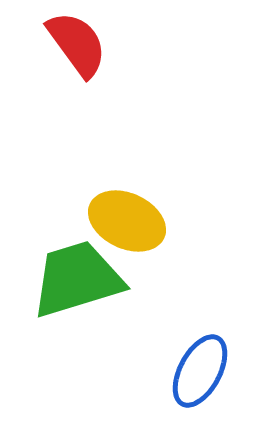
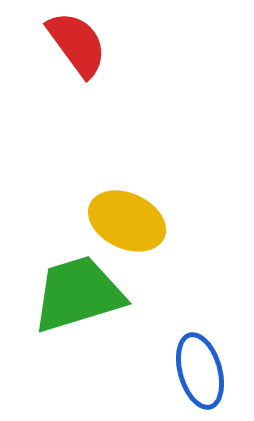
green trapezoid: moved 1 px right, 15 px down
blue ellipse: rotated 44 degrees counterclockwise
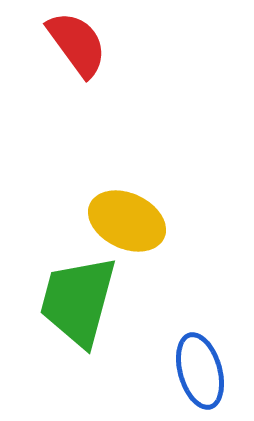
green trapezoid: moved 7 px down; rotated 58 degrees counterclockwise
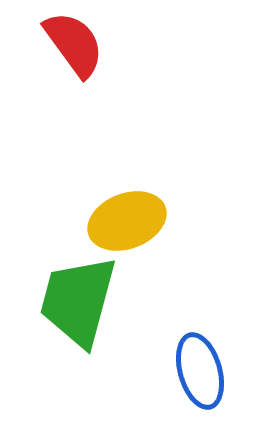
red semicircle: moved 3 px left
yellow ellipse: rotated 46 degrees counterclockwise
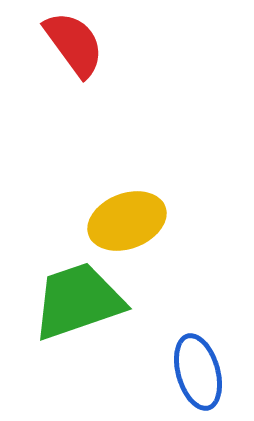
green trapezoid: rotated 56 degrees clockwise
blue ellipse: moved 2 px left, 1 px down
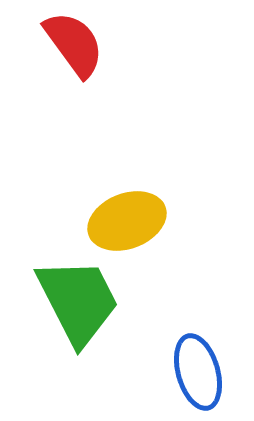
green trapezoid: rotated 82 degrees clockwise
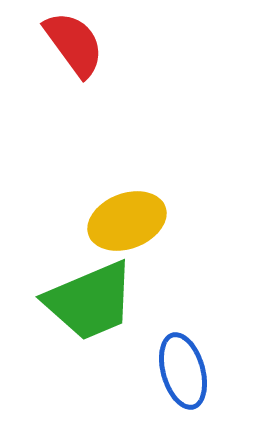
green trapezoid: moved 12 px right; rotated 94 degrees clockwise
blue ellipse: moved 15 px left, 1 px up
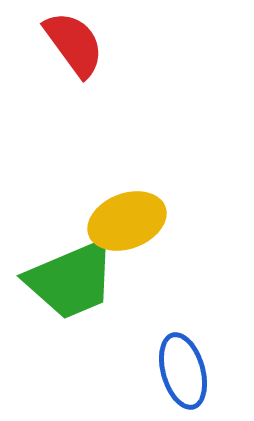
green trapezoid: moved 19 px left, 21 px up
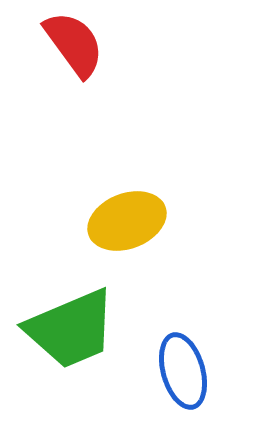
green trapezoid: moved 49 px down
